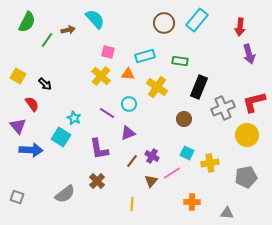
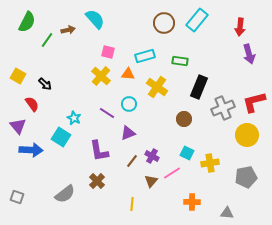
purple L-shape at (99, 149): moved 2 px down
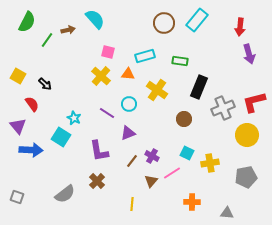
yellow cross at (157, 87): moved 3 px down
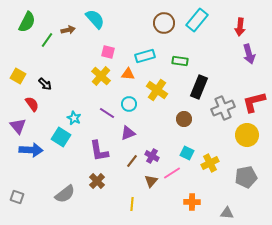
yellow cross at (210, 163): rotated 18 degrees counterclockwise
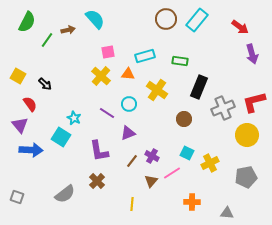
brown circle at (164, 23): moved 2 px right, 4 px up
red arrow at (240, 27): rotated 60 degrees counterclockwise
pink square at (108, 52): rotated 24 degrees counterclockwise
purple arrow at (249, 54): moved 3 px right
red semicircle at (32, 104): moved 2 px left
purple triangle at (18, 126): moved 2 px right, 1 px up
